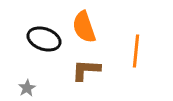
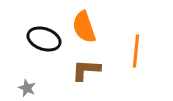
gray star: rotated 18 degrees counterclockwise
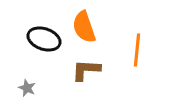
orange line: moved 1 px right, 1 px up
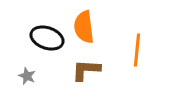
orange semicircle: rotated 12 degrees clockwise
black ellipse: moved 3 px right, 1 px up
gray star: moved 12 px up
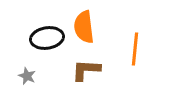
black ellipse: rotated 28 degrees counterclockwise
orange line: moved 2 px left, 1 px up
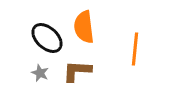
black ellipse: rotated 52 degrees clockwise
brown L-shape: moved 9 px left, 1 px down
gray star: moved 13 px right, 3 px up
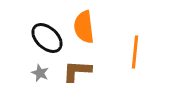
orange line: moved 3 px down
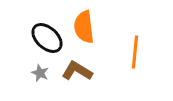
brown L-shape: rotated 28 degrees clockwise
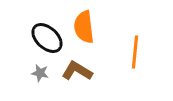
gray star: rotated 12 degrees counterclockwise
